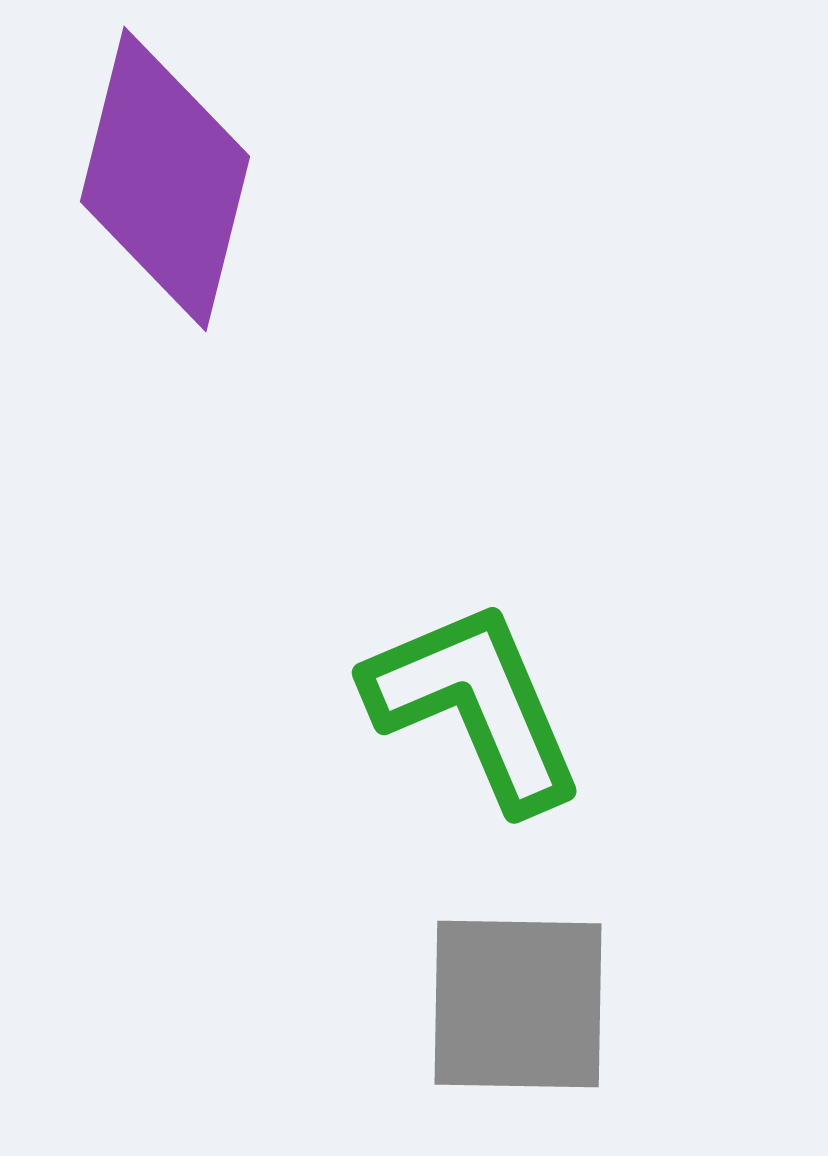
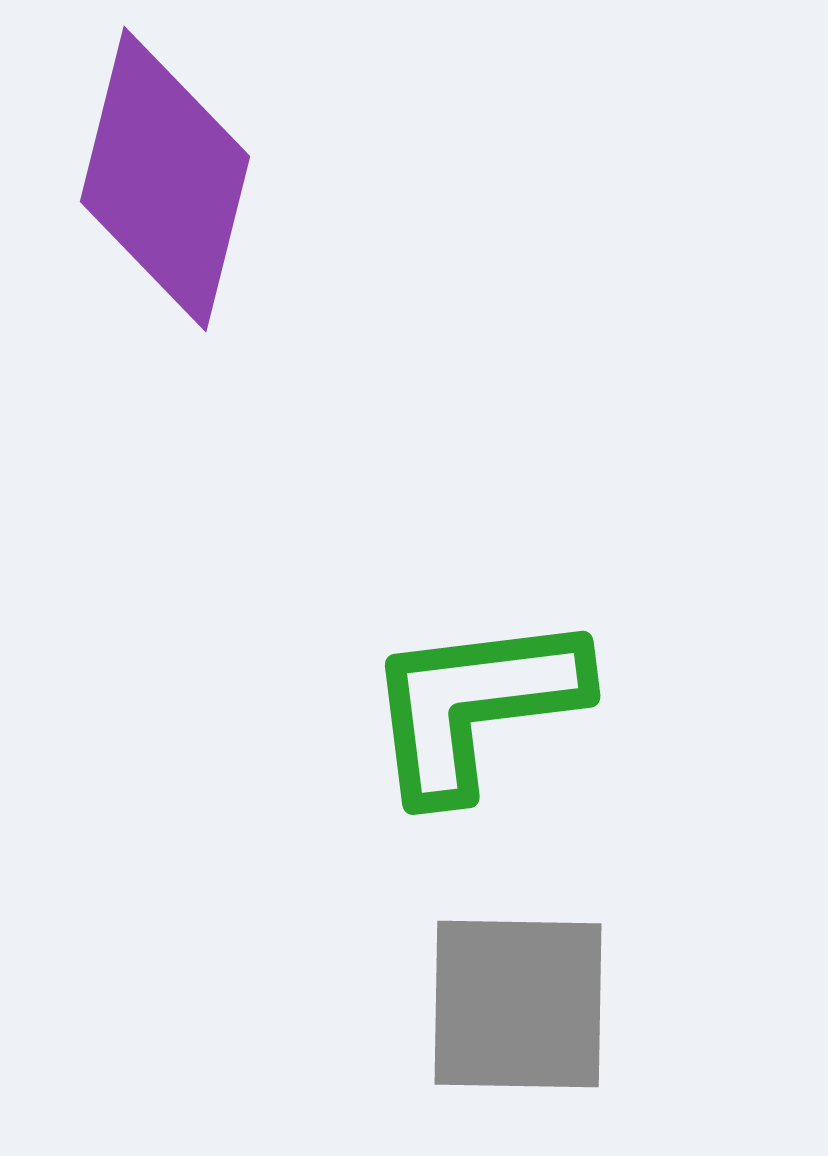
green L-shape: rotated 74 degrees counterclockwise
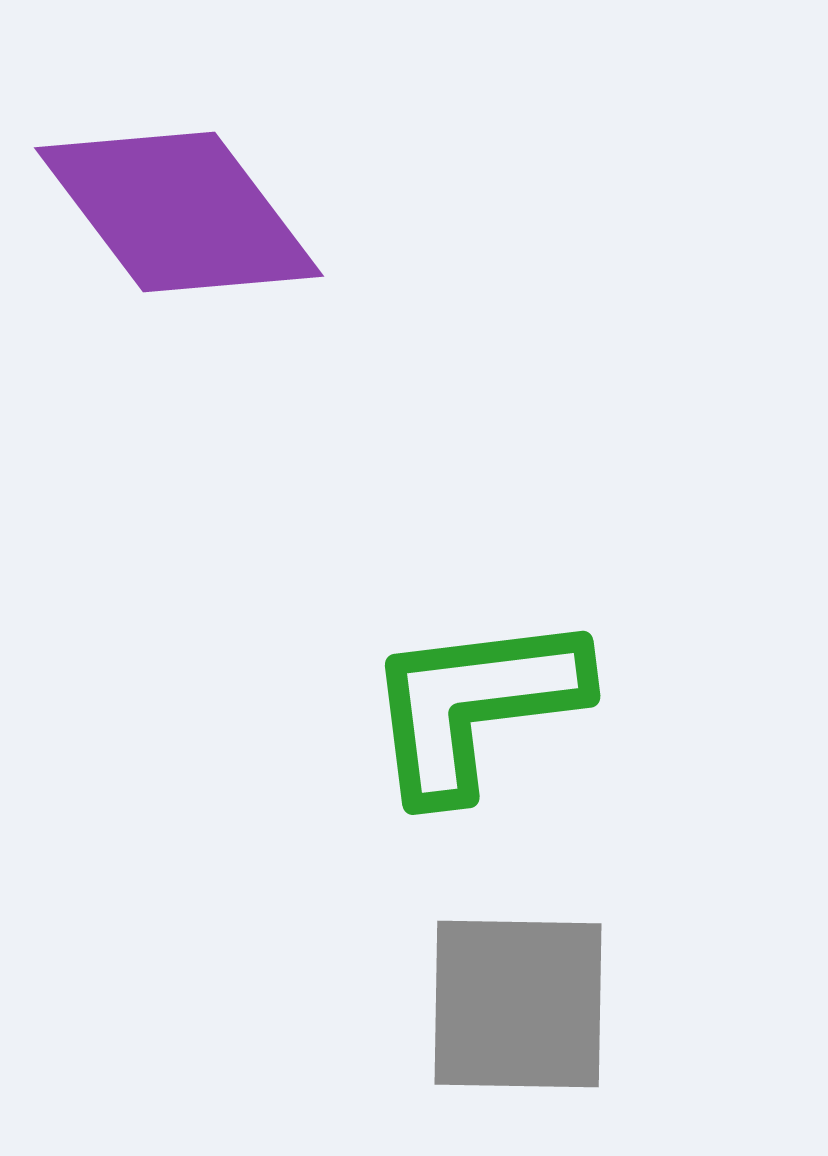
purple diamond: moved 14 px right, 33 px down; rotated 51 degrees counterclockwise
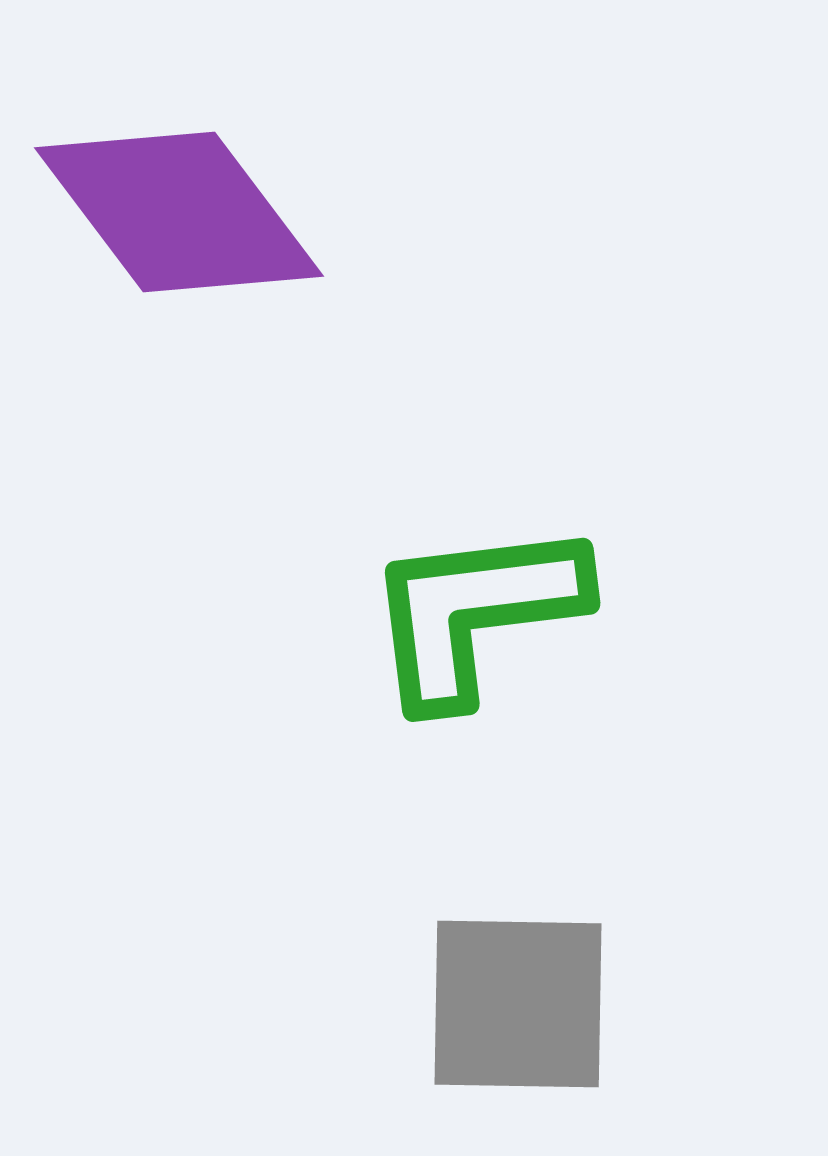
green L-shape: moved 93 px up
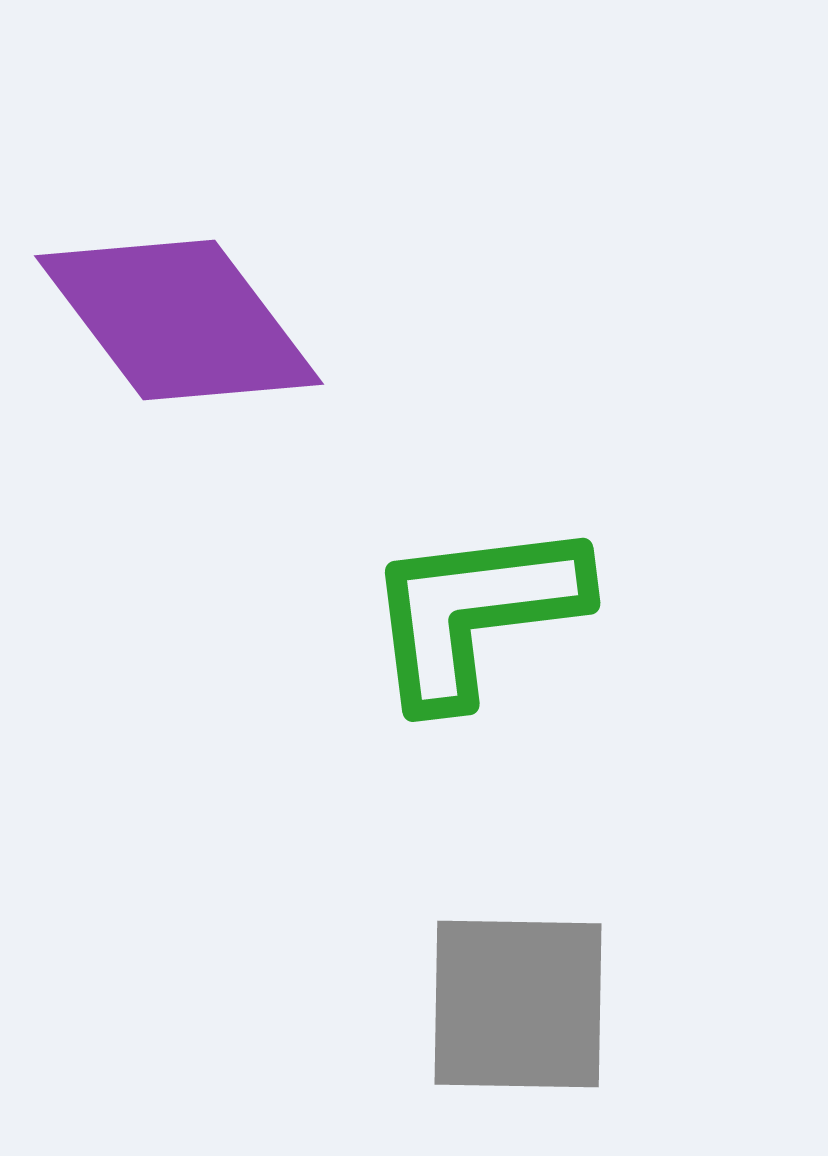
purple diamond: moved 108 px down
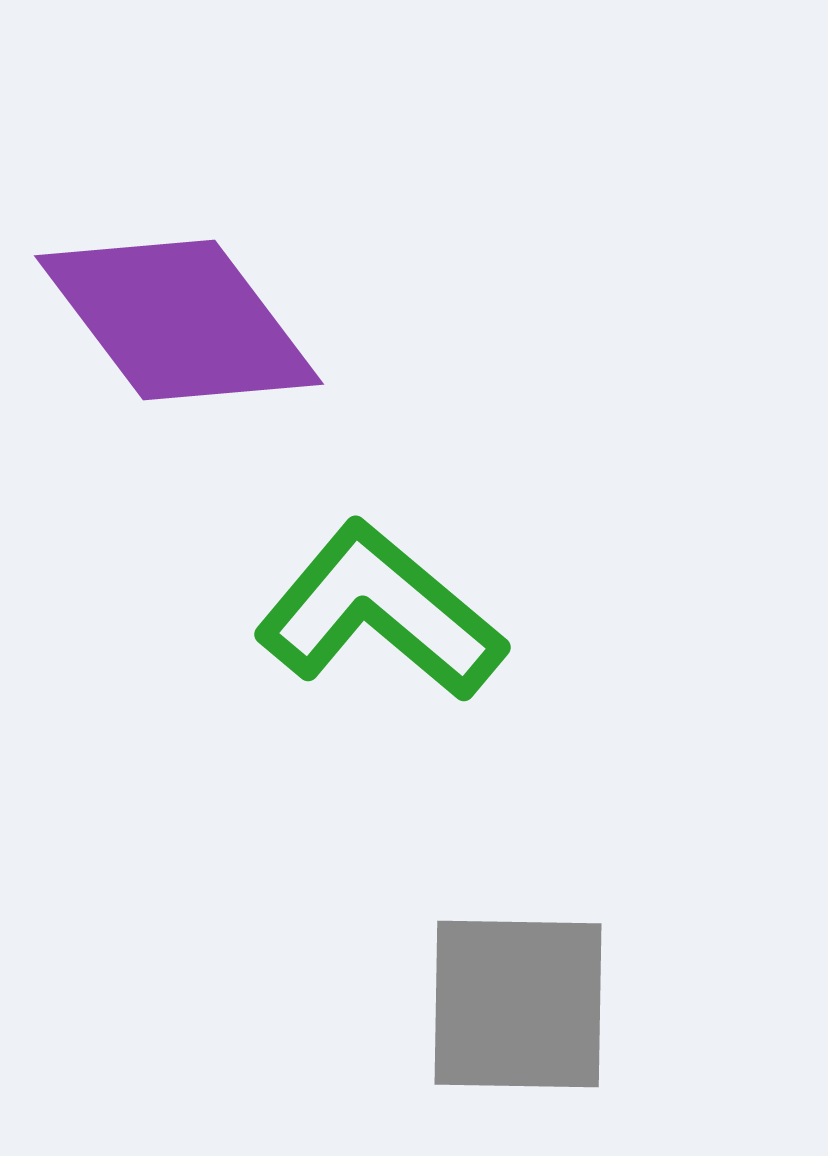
green L-shape: moved 95 px left; rotated 47 degrees clockwise
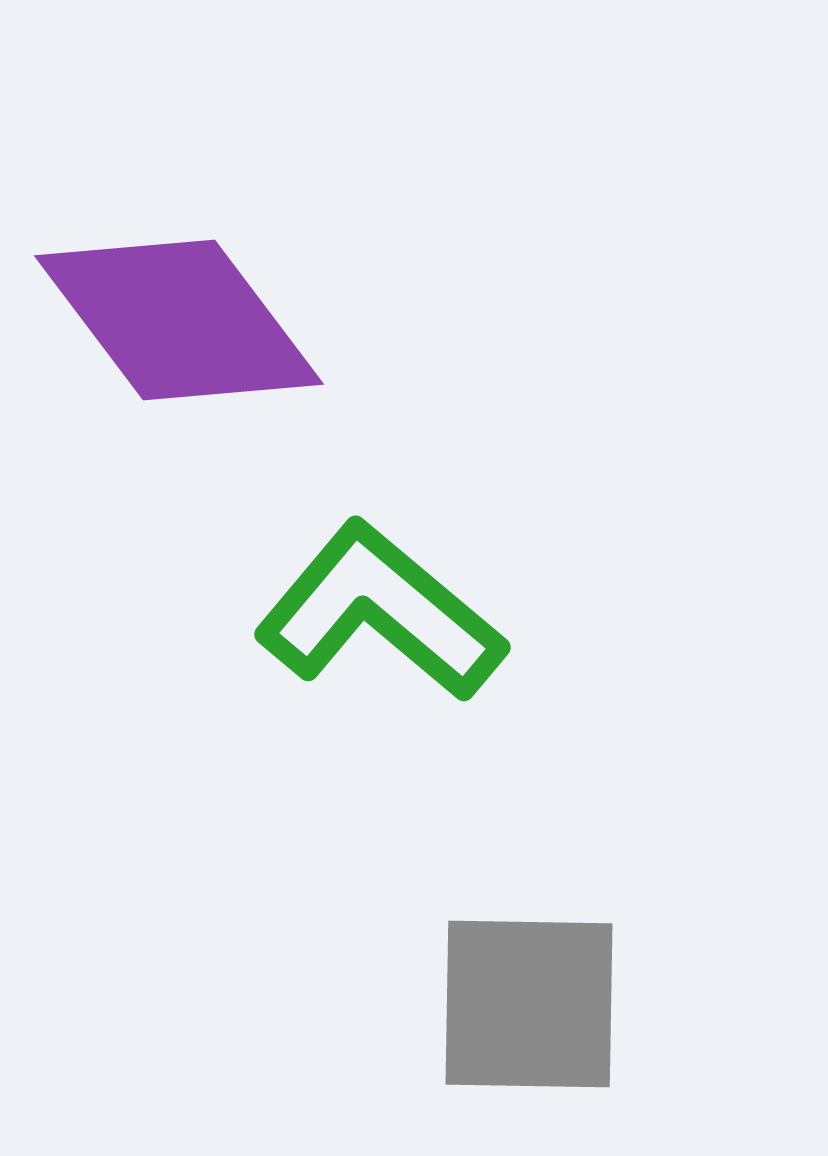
gray square: moved 11 px right
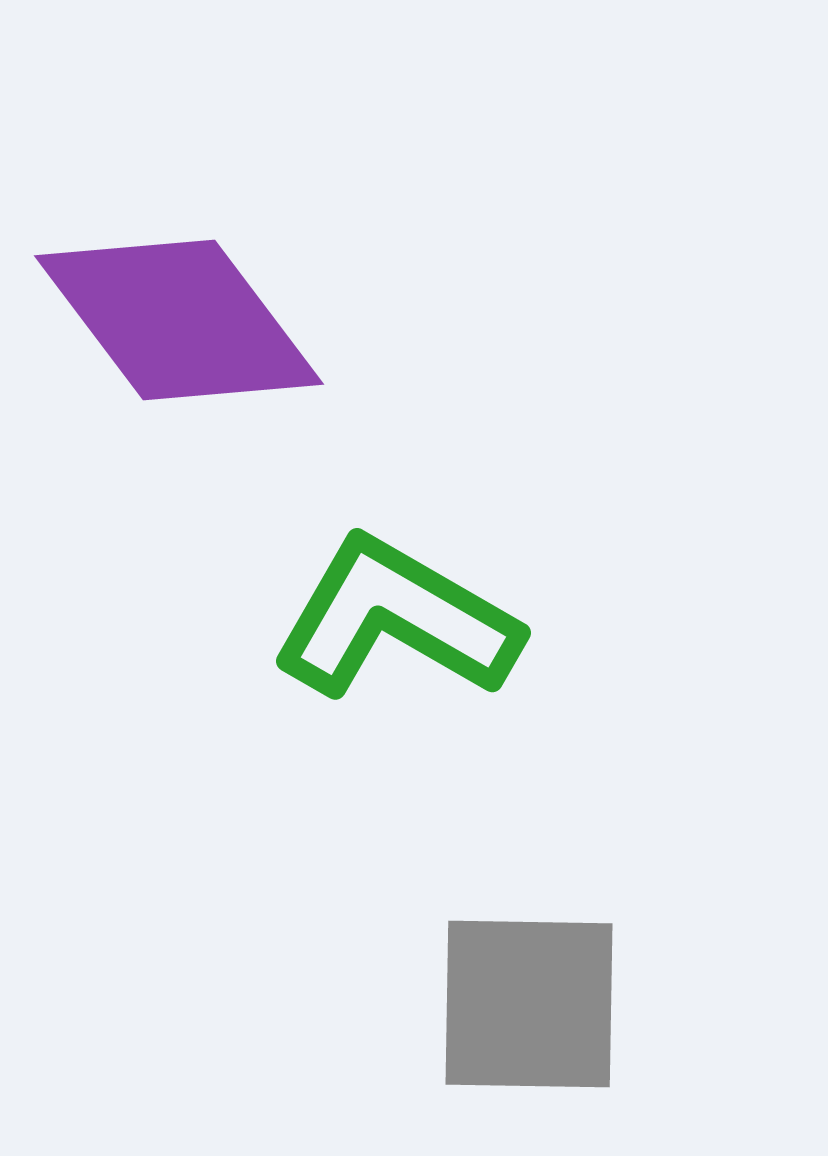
green L-shape: moved 16 px right, 7 px down; rotated 10 degrees counterclockwise
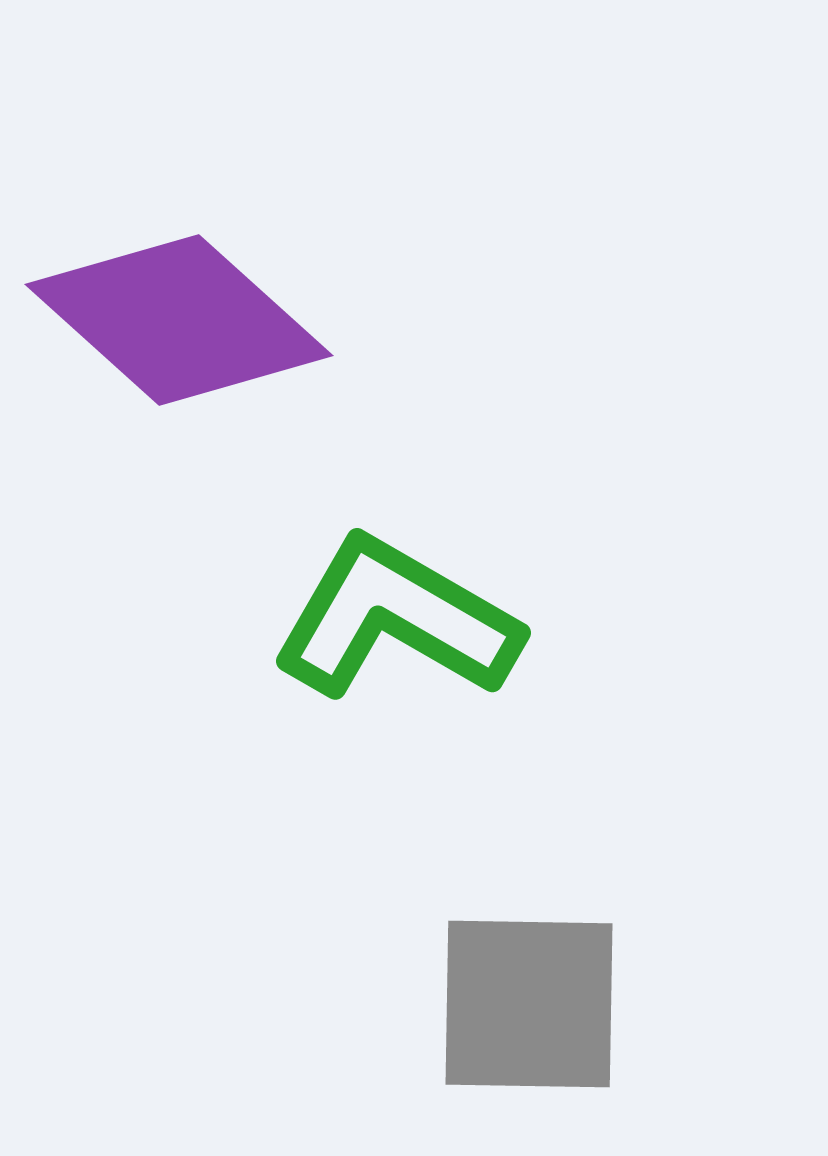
purple diamond: rotated 11 degrees counterclockwise
